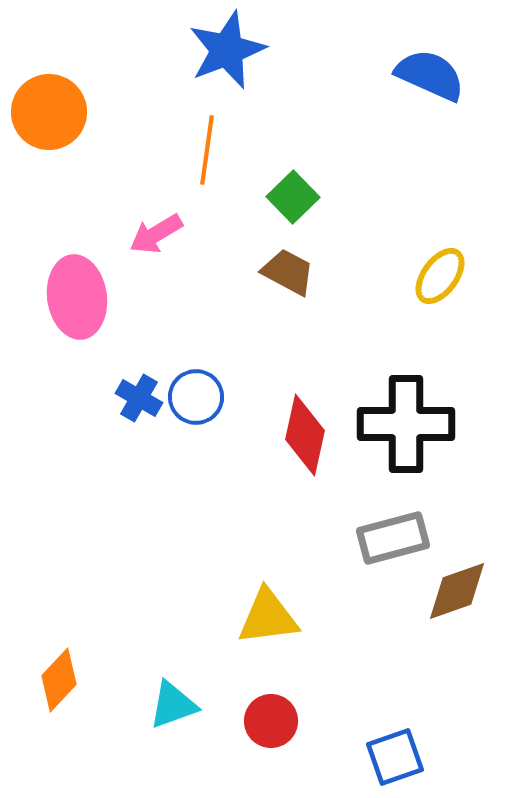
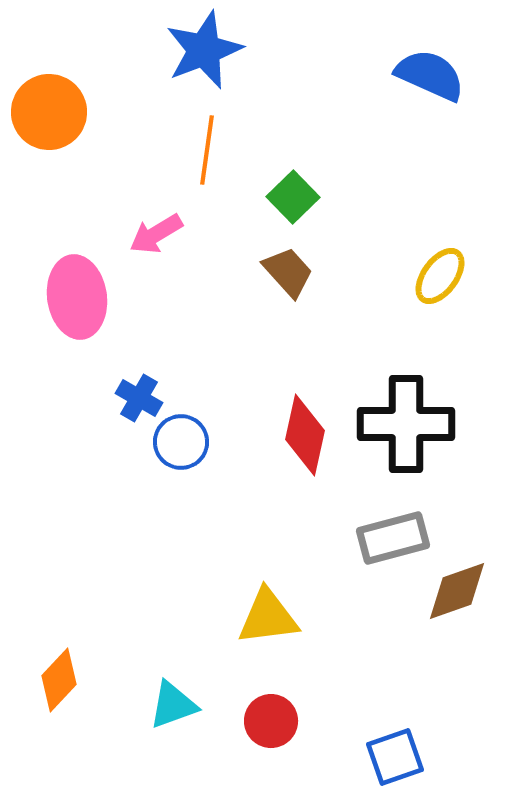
blue star: moved 23 px left
brown trapezoid: rotated 20 degrees clockwise
blue circle: moved 15 px left, 45 px down
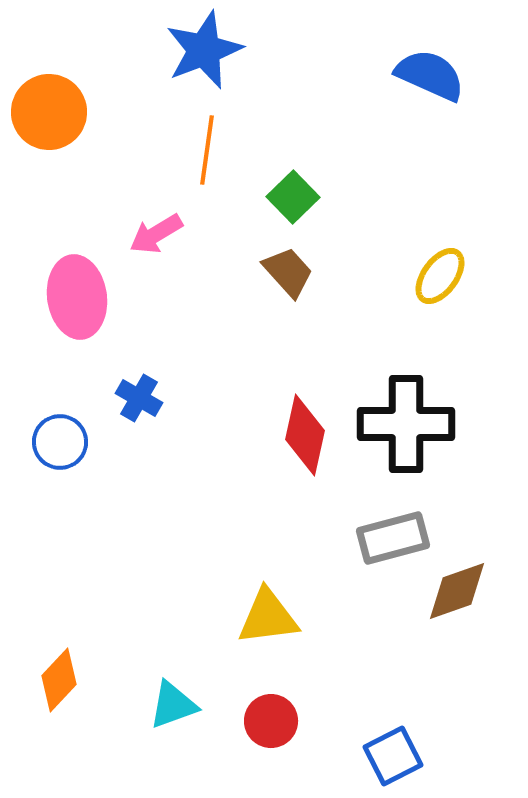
blue circle: moved 121 px left
blue square: moved 2 px left, 1 px up; rotated 8 degrees counterclockwise
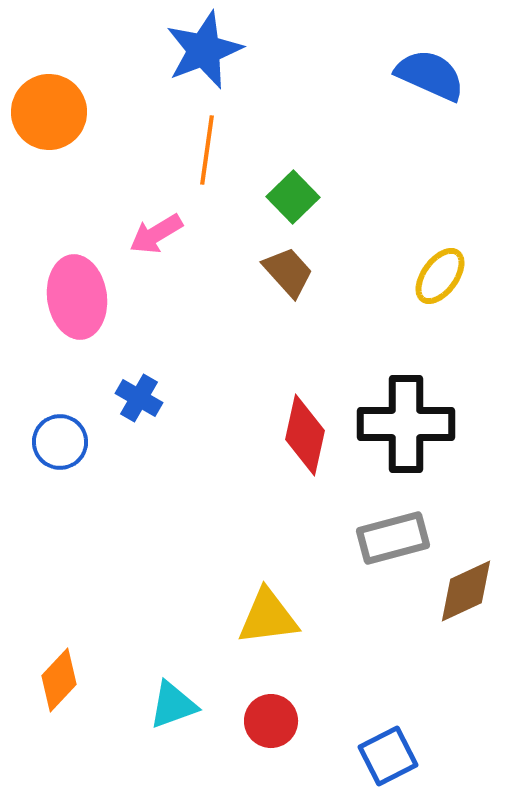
brown diamond: moved 9 px right; rotated 6 degrees counterclockwise
blue square: moved 5 px left
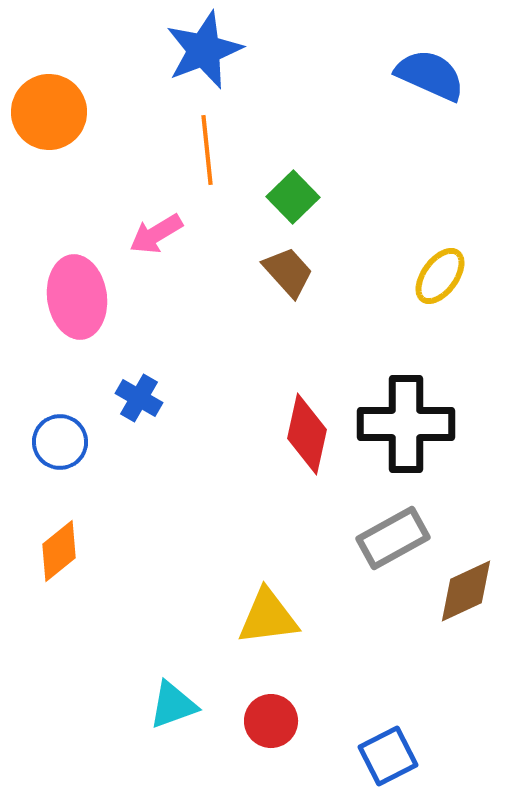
orange line: rotated 14 degrees counterclockwise
red diamond: moved 2 px right, 1 px up
gray rectangle: rotated 14 degrees counterclockwise
orange diamond: moved 129 px up; rotated 8 degrees clockwise
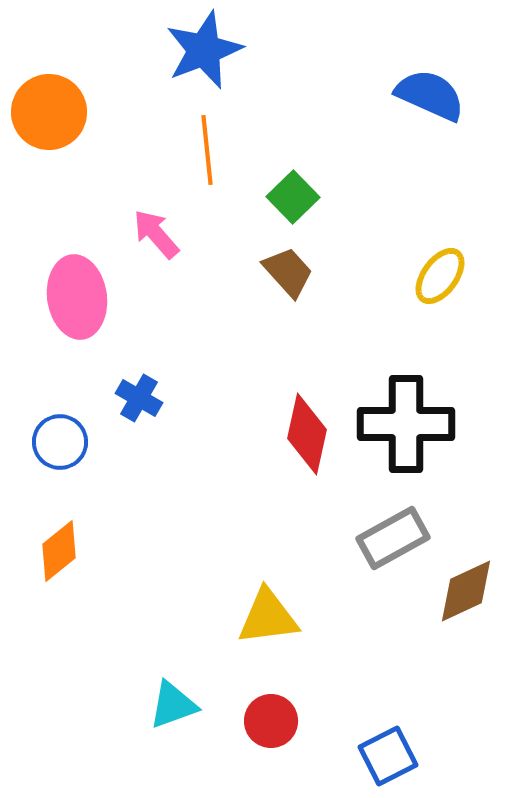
blue semicircle: moved 20 px down
pink arrow: rotated 80 degrees clockwise
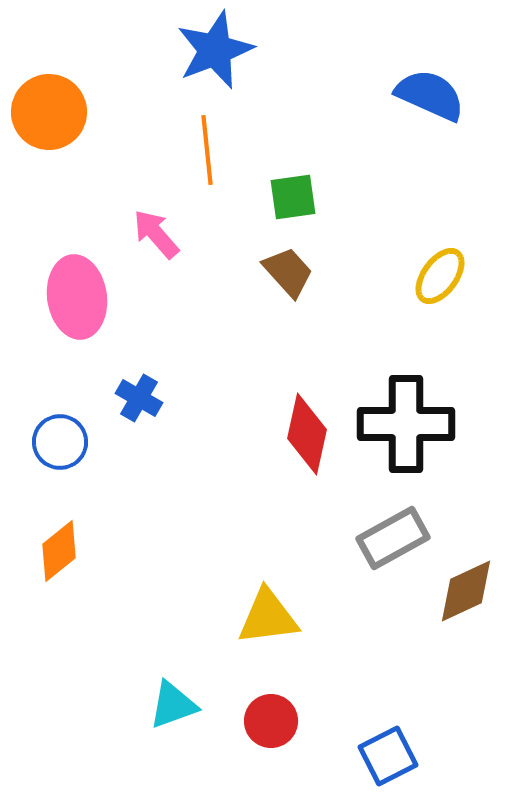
blue star: moved 11 px right
green square: rotated 36 degrees clockwise
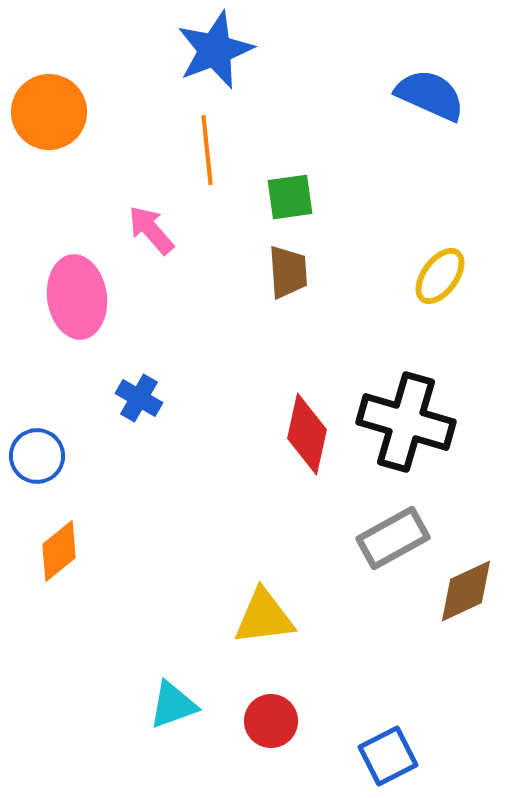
green square: moved 3 px left
pink arrow: moved 5 px left, 4 px up
brown trapezoid: rotated 38 degrees clockwise
black cross: moved 2 px up; rotated 16 degrees clockwise
blue circle: moved 23 px left, 14 px down
yellow triangle: moved 4 px left
